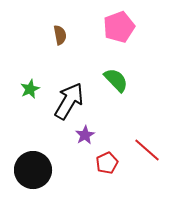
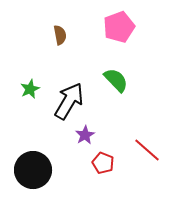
red pentagon: moved 4 px left; rotated 25 degrees counterclockwise
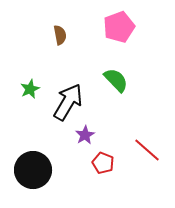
black arrow: moved 1 px left, 1 px down
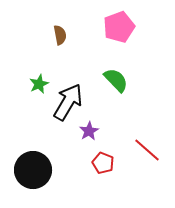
green star: moved 9 px right, 5 px up
purple star: moved 4 px right, 4 px up
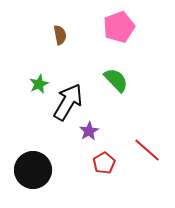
red pentagon: moved 1 px right; rotated 20 degrees clockwise
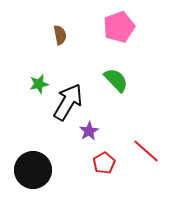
green star: rotated 12 degrees clockwise
red line: moved 1 px left, 1 px down
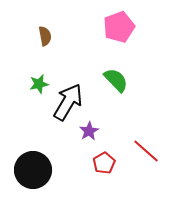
brown semicircle: moved 15 px left, 1 px down
